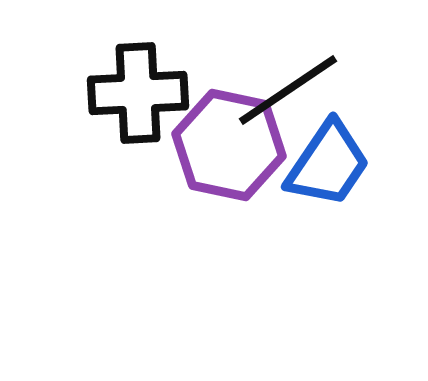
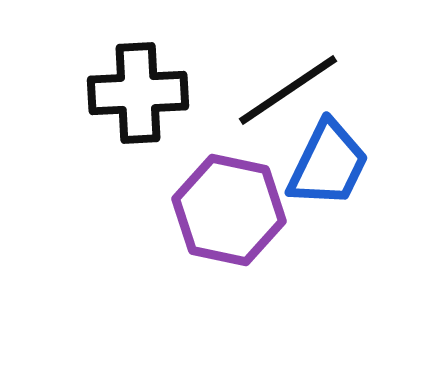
purple hexagon: moved 65 px down
blue trapezoid: rotated 8 degrees counterclockwise
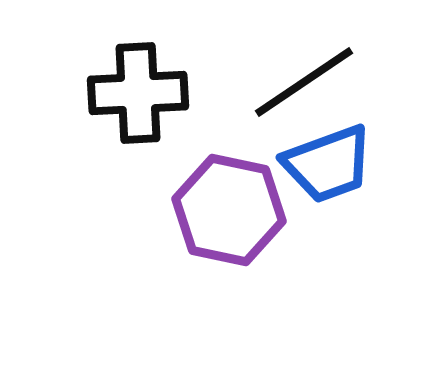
black line: moved 16 px right, 8 px up
blue trapezoid: rotated 44 degrees clockwise
